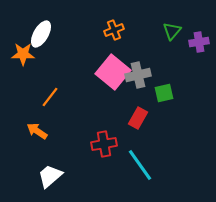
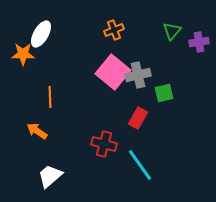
orange line: rotated 40 degrees counterclockwise
red cross: rotated 25 degrees clockwise
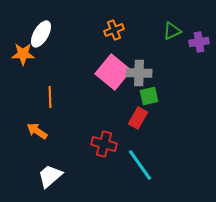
green triangle: rotated 24 degrees clockwise
gray cross: moved 1 px right, 2 px up; rotated 15 degrees clockwise
green square: moved 15 px left, 3 px down
